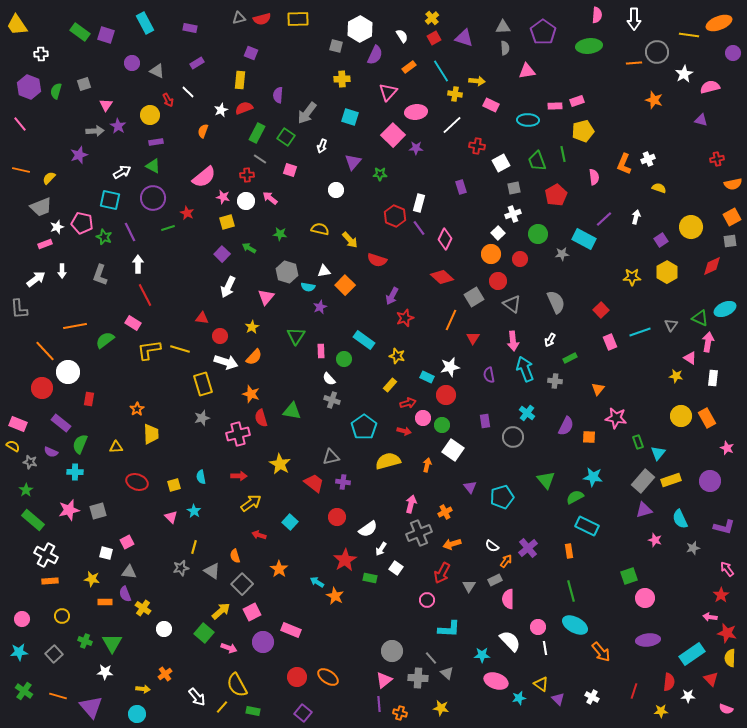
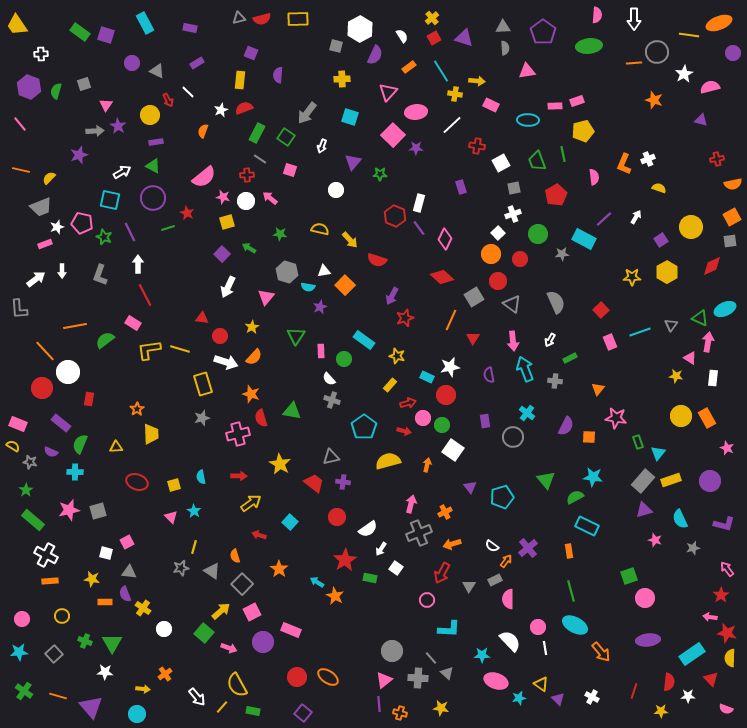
purple semicircle at (278, 95): moved 20 px up
white arrow at (636, 217): rotated 16 degrees clockwise
purple L-shape at (724, 527): moved 3 px up
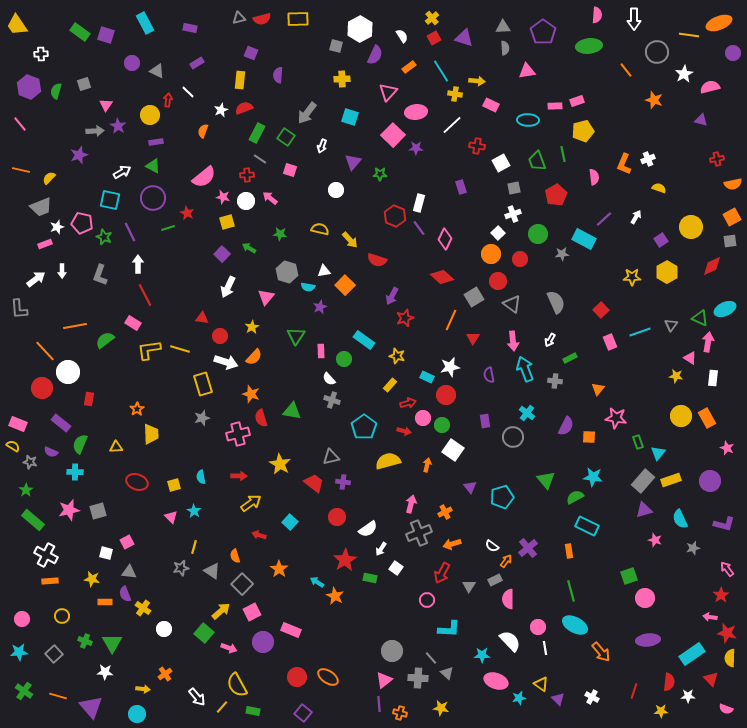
orange line at (634, 63): moved 8 px left, 7 px down; rotated 56 degrees clockwise
red arrow at (168, 100): rotated 144 degrees counterclockwise
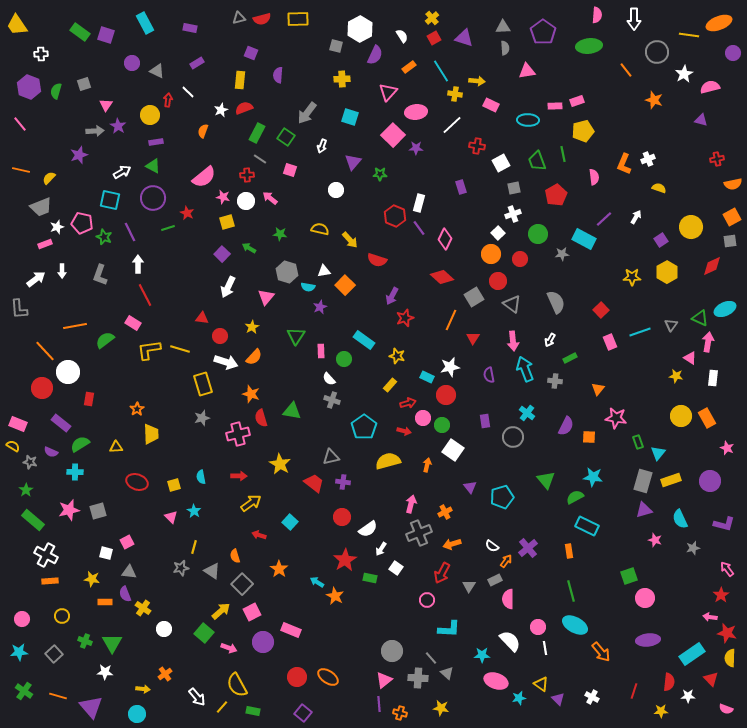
green semicircle at (80, 444): rotated 36 degrees clockwise
gray rectangle at (643, 481): rotated 25 degrees counterclockwise
red circle at (337, 517): moved 5 px right
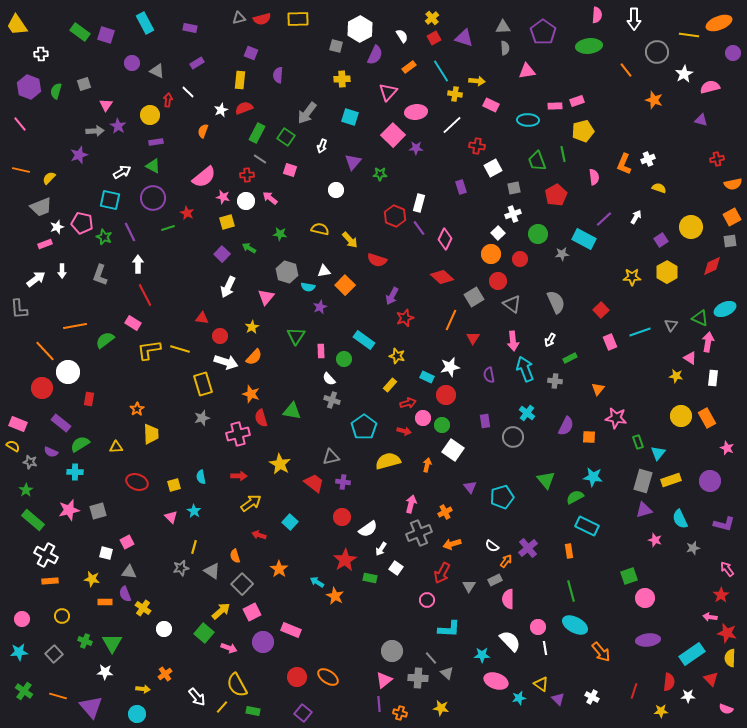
white square at (501, 163): moved 8 px left, 5 px down
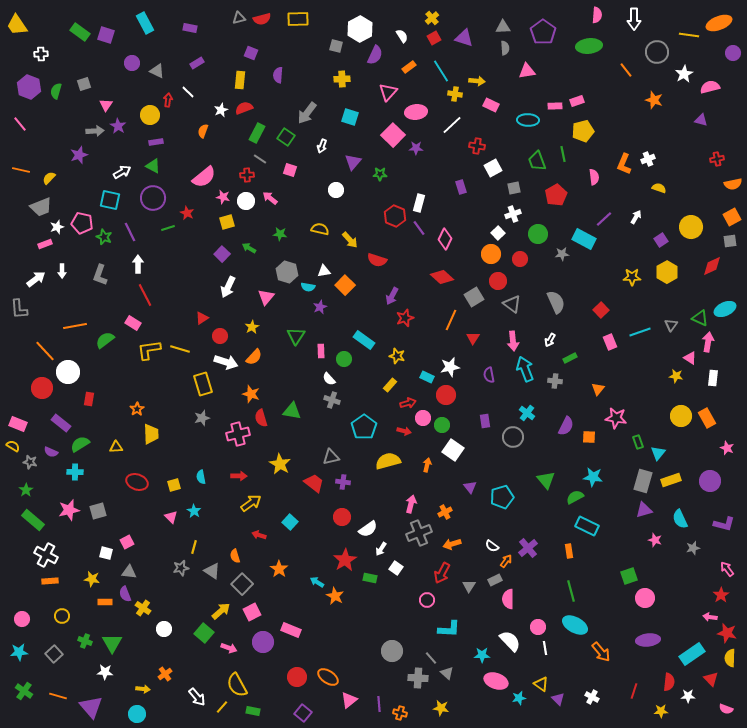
red triangle at (202, 318): rotated 40 degrees counterclockwise
pink triangle at (384, 680): moved 35 px left, 20 px down
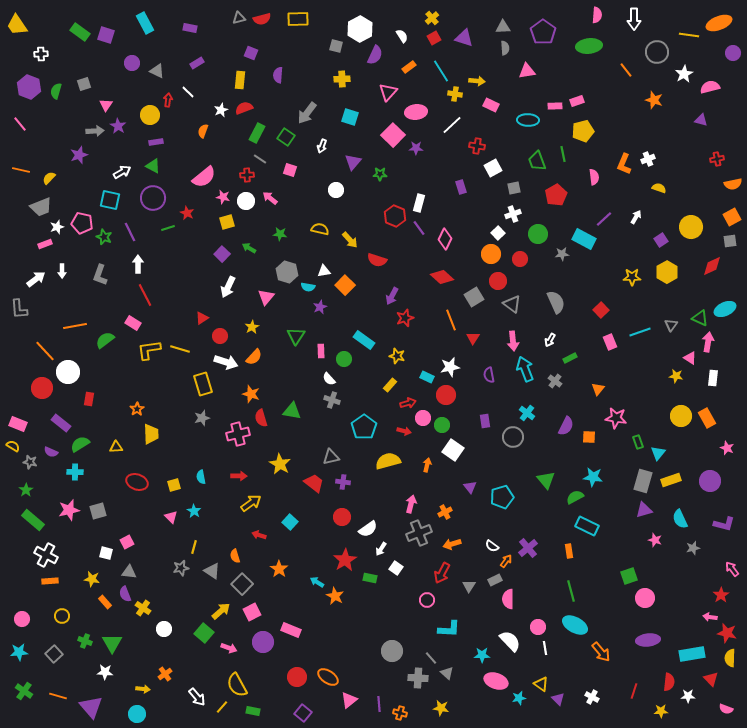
orange line at (451, 320): rotated 45 degrees counterclockwise
gray cross at (555, 381): rotated 32 degrees clockwise
pink arrow at (727, 569): moved 5 px right
orange rectangle at (105, 602): rotated 48 degrees clockwise
cyan rectangle at (692, 654): rotated 25 degrees clockwise
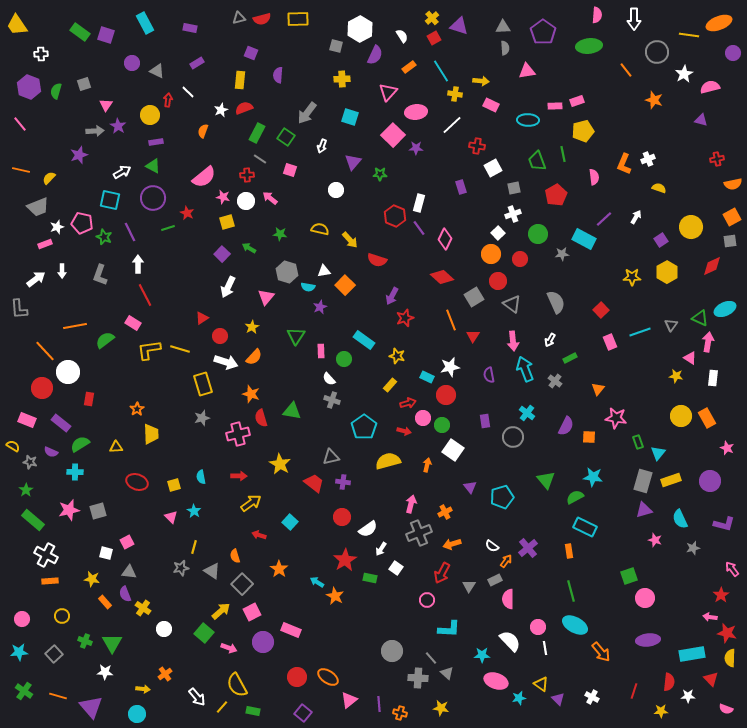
purple triangle at (464, 38): moved 5 px left, 12 px up
yellow arrow at (477, 81): moved 4 px right
gray trapezoid at (41, 207): moved 3 px left
red triangle at (473, 338): moved 2 px up
pink rectangle at (18, 424): moved 9 px right, 4 px up
cyan rectangle at (587, 526): moved 2 px left, 1 px down
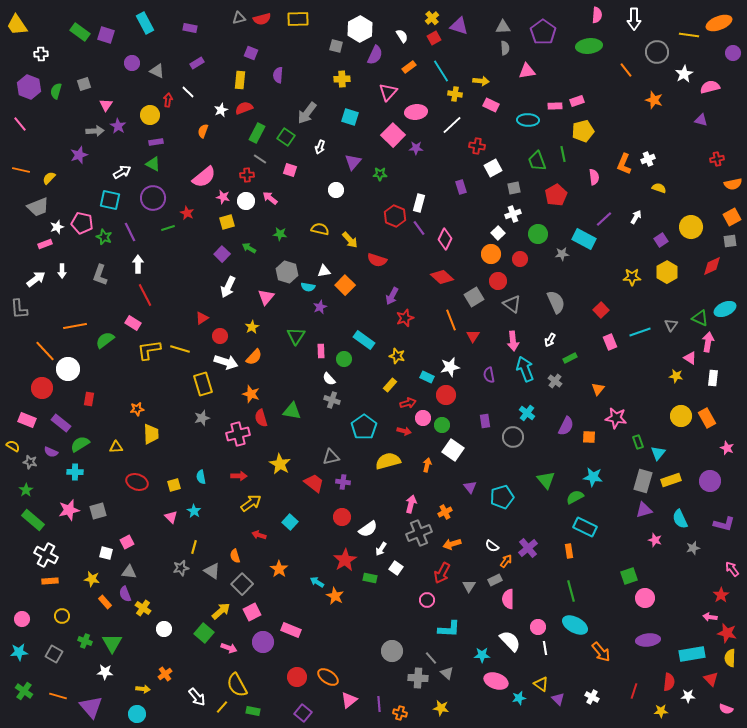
white arrow at (322, 146): moved 2 px left, 1 px down
green triangle at (153, 166): moved 2 px up
white circle at (68, 372): moved 3 px up
orange star at (137, 409): rotated 24 degrees clockwise
gray square at (54, 654): rotated 18 degrees counterclockwise
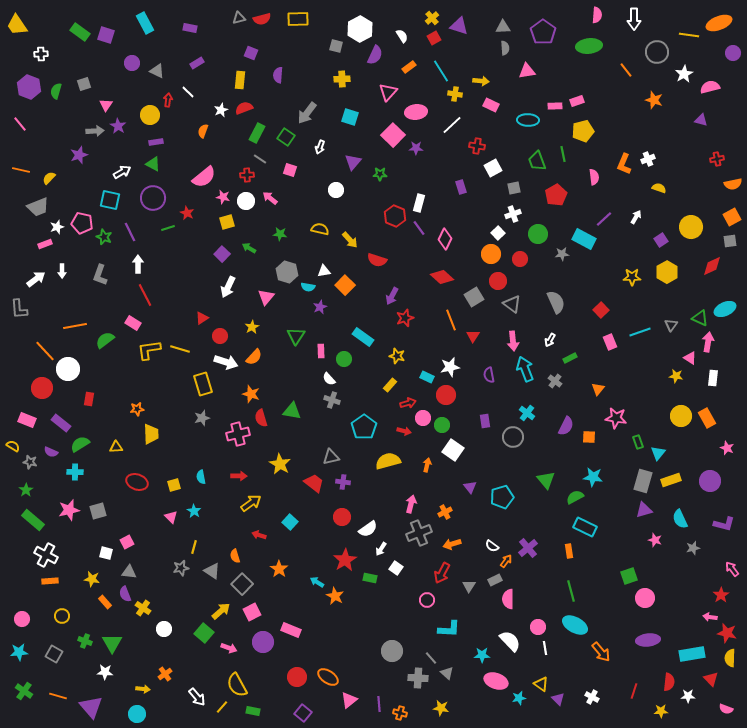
cyan rectangle at (364, 340): moved 1 px left, 3 px up
